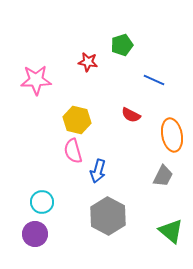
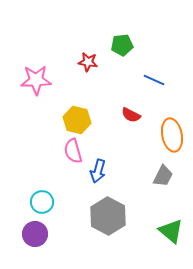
green pentagon: rotated 10 degrees clockwise
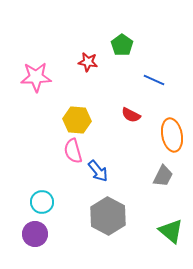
green pentagon: rotated 30 degrees counterclockwise
pink star: moved 3 px up
yellow hexagon: rotated 8 degrees counterclockwise
blue arrow: rotated 55 degrees counterclockwise
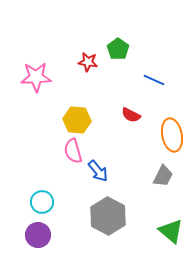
green pentagon: moved 4 px left, 4 px down
purple circle: moved 3 px right, 1 px down
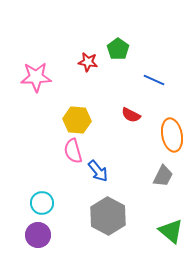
cyan circle: moved 1 px down
